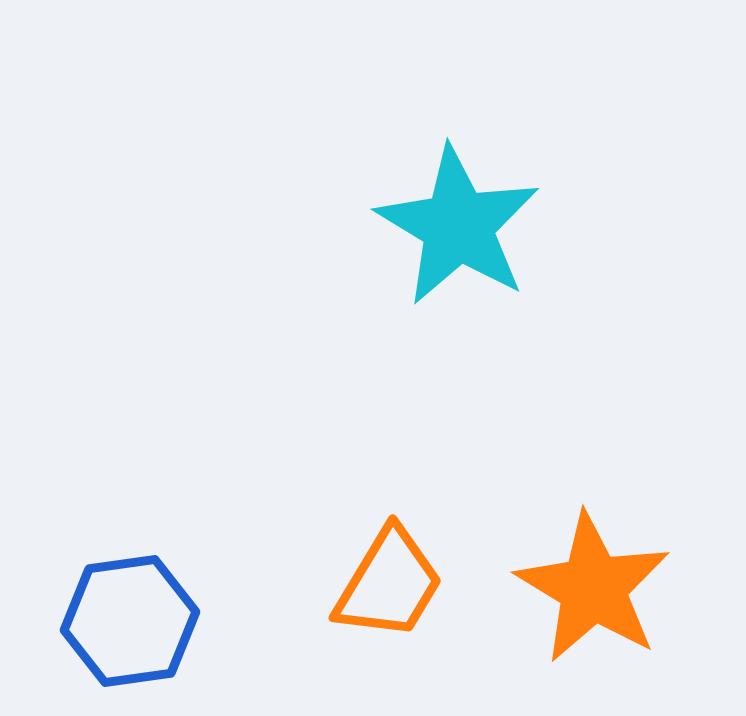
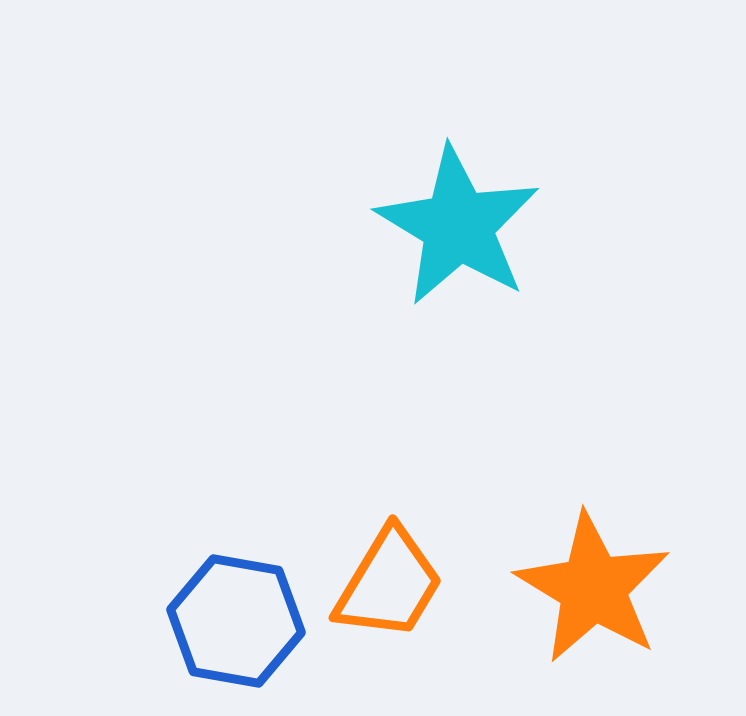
blue hexagon: moved 106 px right; rotated 18 degrees clockwise
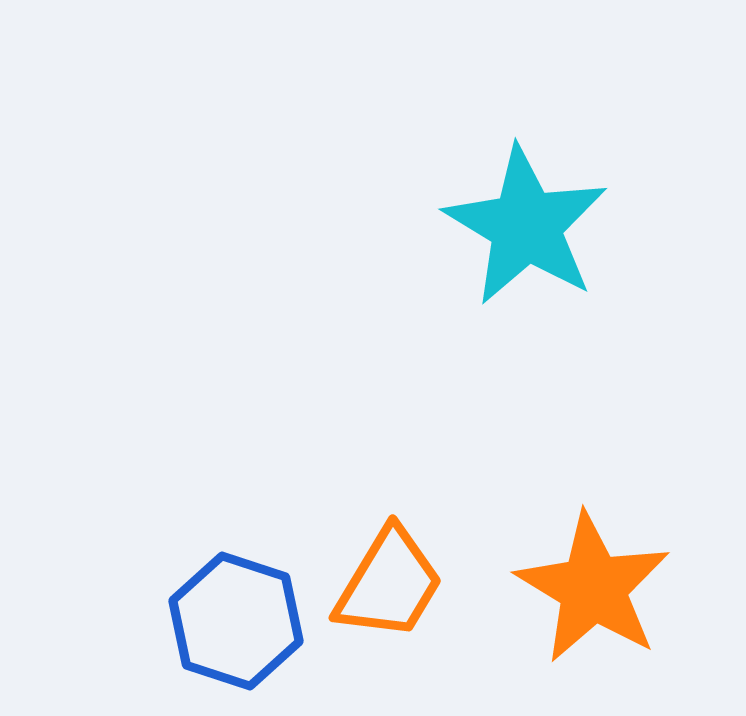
cyan star: moved 68 px right
blue hexagon: rotated 8 degrees clockwise
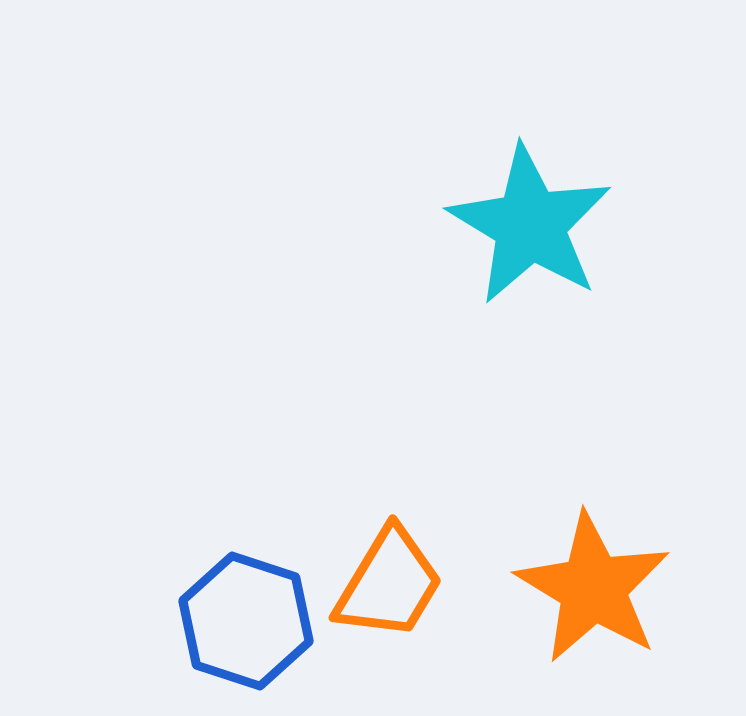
cyan star: moved 4 px right, 1 px up
blue hexagon: moved 10 px right
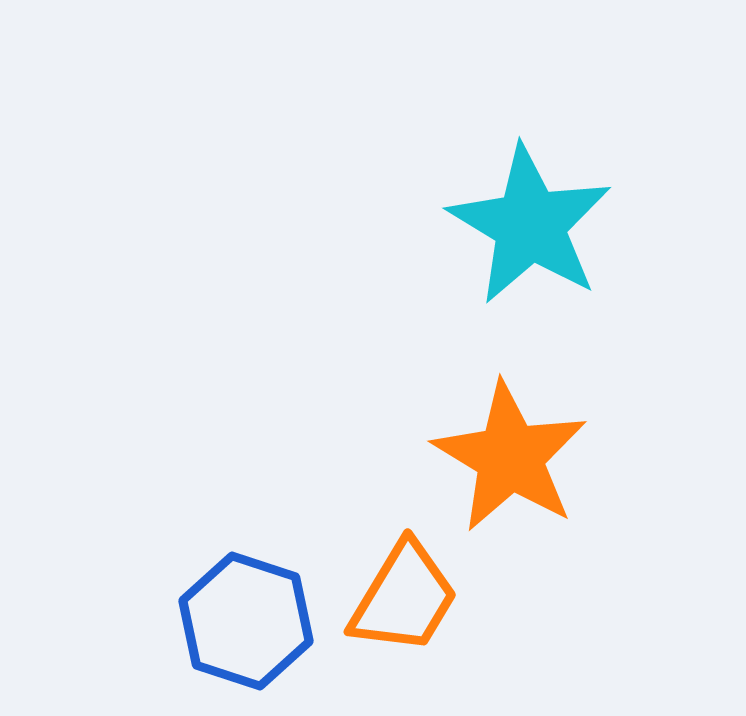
orange trapezoid: moved 15 px right, 14 px down
orange star: moved 83 px left, 131 px up
